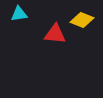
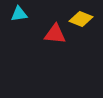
yellow diamond: moved 1 px left, 1 px up
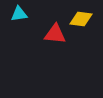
yellow diamond: rotated 15 degrees counterclockwise
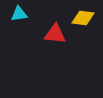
yellow diamond: moved 2 px right, 1 px up
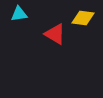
red triangle: rotated 25 degrees clockwise
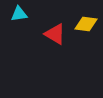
yellow diamond: moved 3 px right, 6 px down
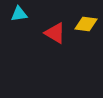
red triangle: moved 1 px up
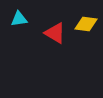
cyan triangle: moved 5 px down
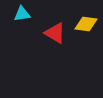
cyan triangle: moved 3 px right, 5 px up
